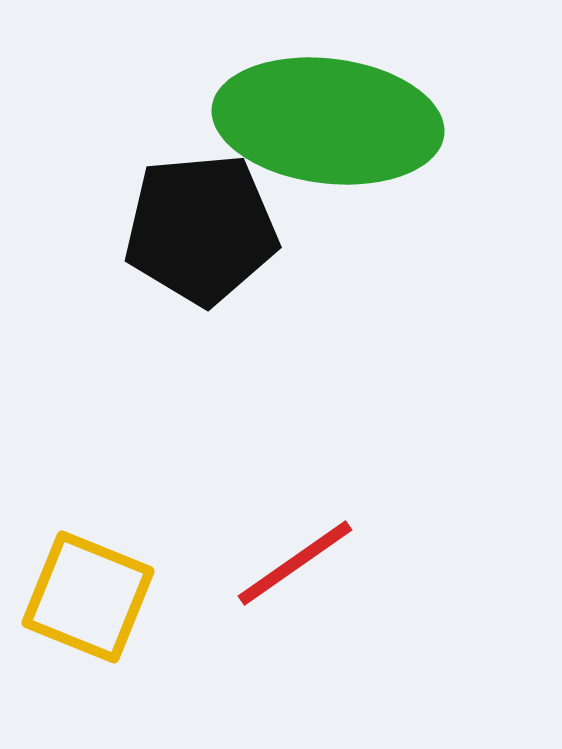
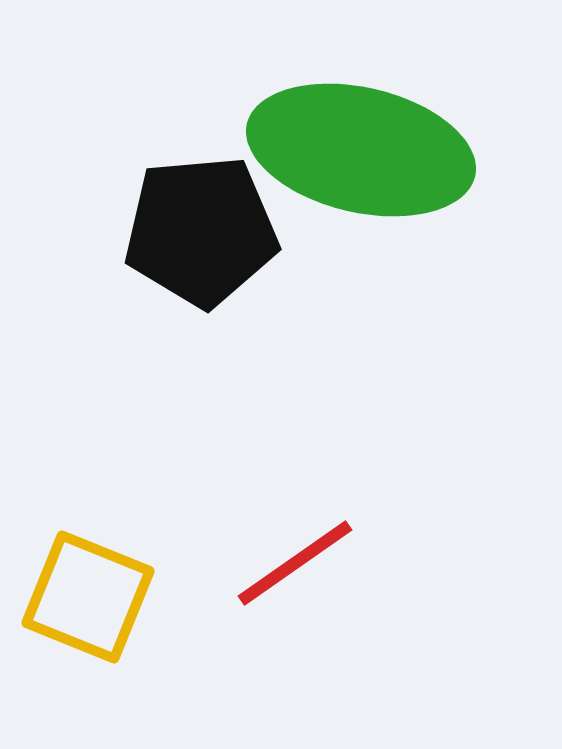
green ellipse: moved 33 px right, 29 px down; rotated 6 degrees clockwise
black pentagon: moved 2 px down
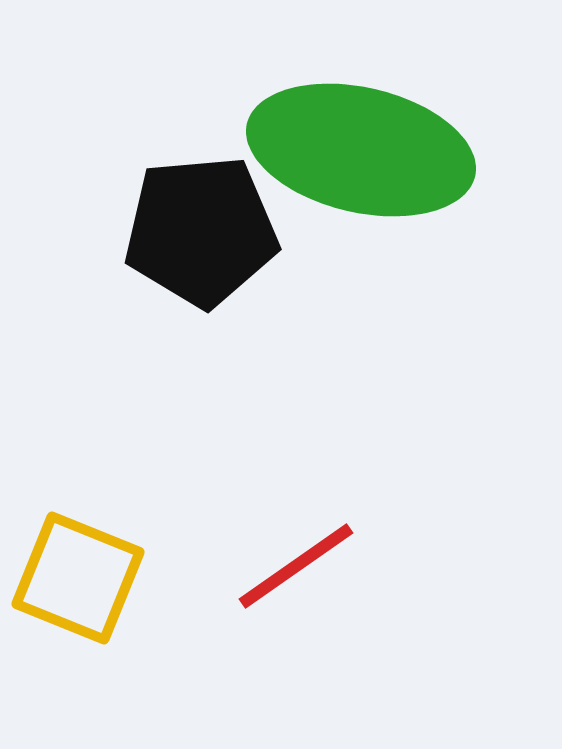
red line: moved 1 px right, 3 px down
yellow square: moved 10 px left, 19 px up
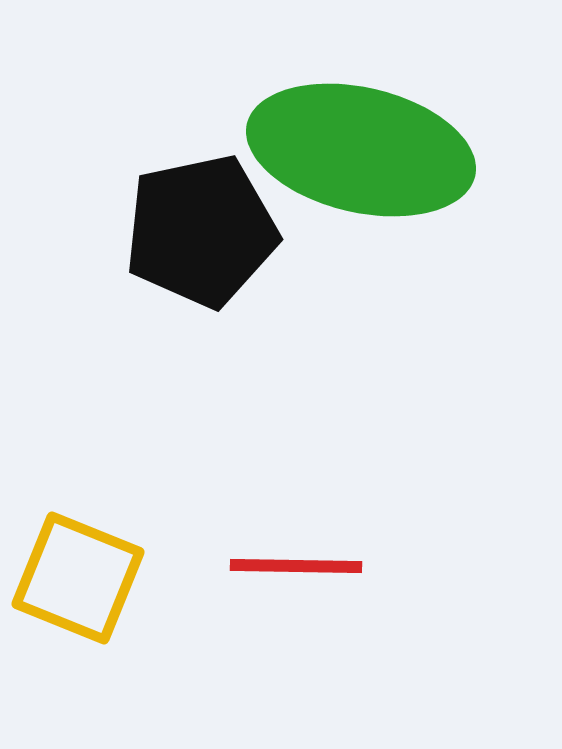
black pentagon: rotated 7 degrees counterclockwise
red line: rotated 36 degrees clockwise
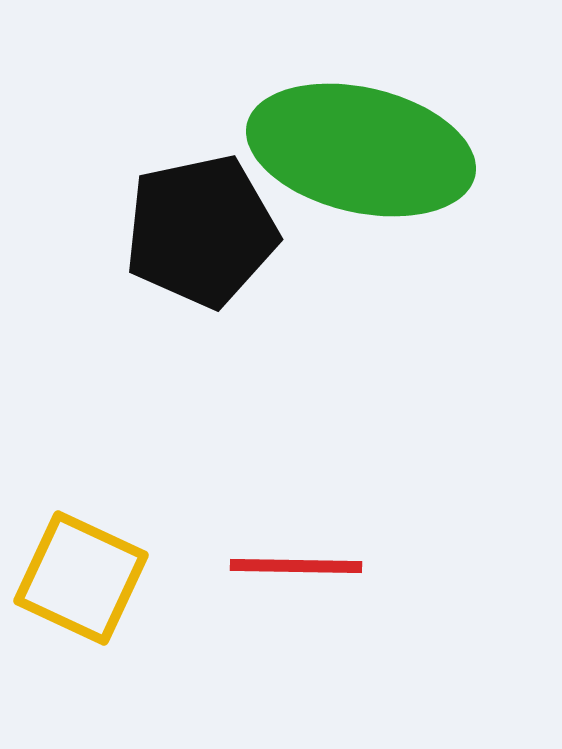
yellow square: moved 3 px right; rotated 3 degrees clockwise
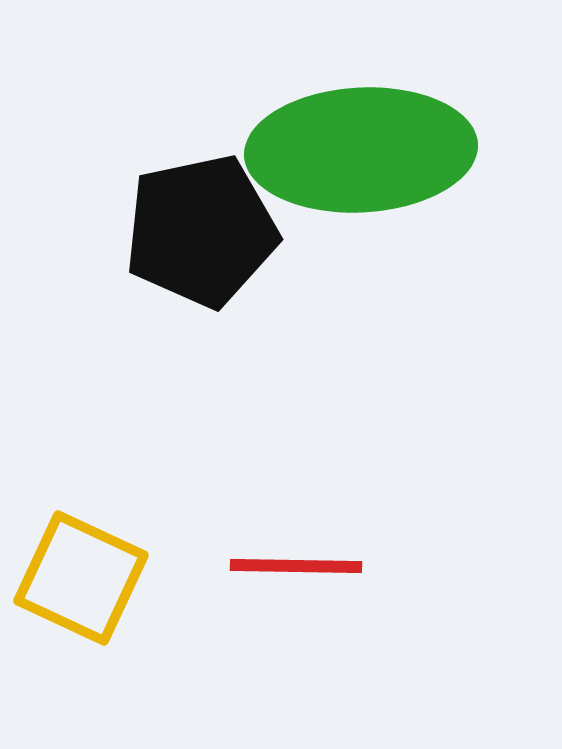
green ellipse: rotated 16 degrees counterclockwise
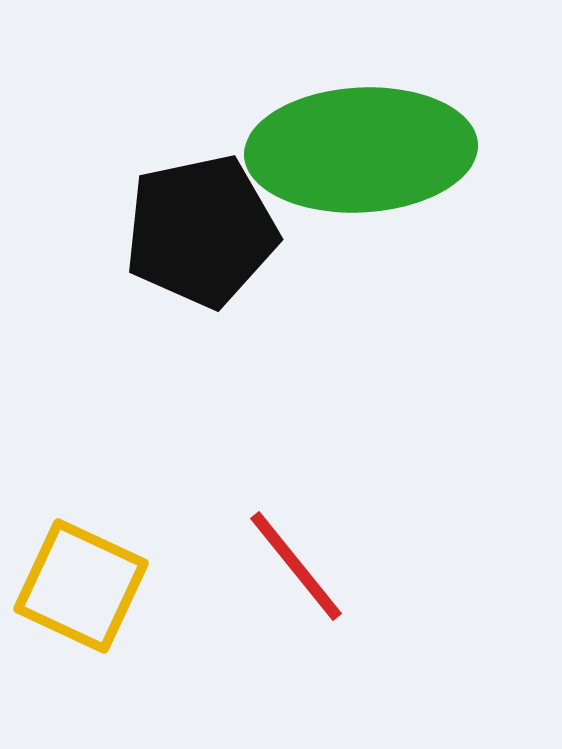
red line: rotated 50 degrees clockwise
yellow square: moved 8 px down
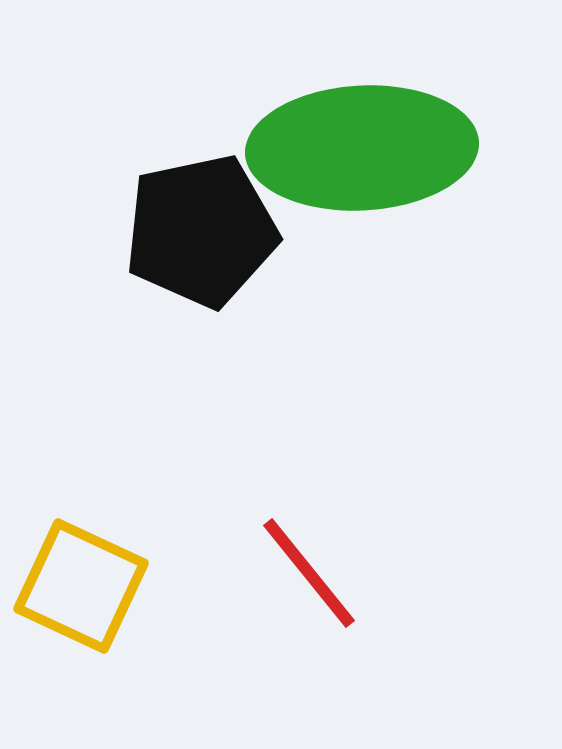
green ellipse: moved 1 px right, 2 px up
red line: moved 13 px right, 7 px down
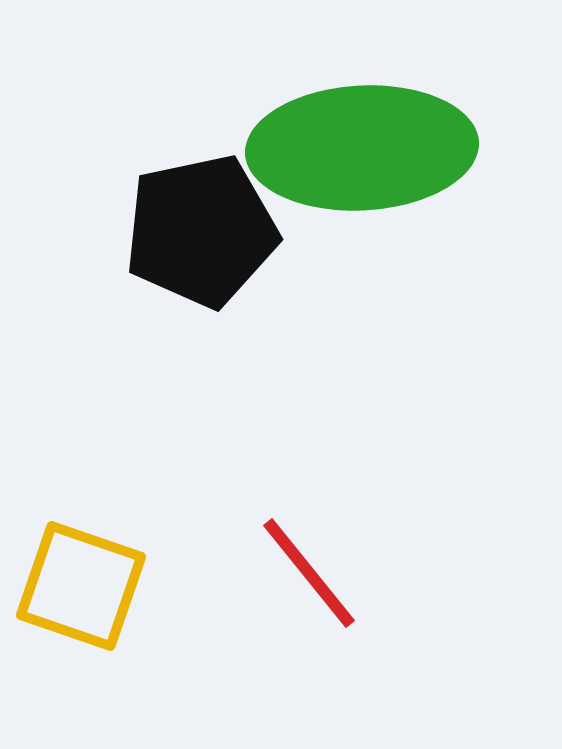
yellow square: rotated 6 degrees counterclockwise
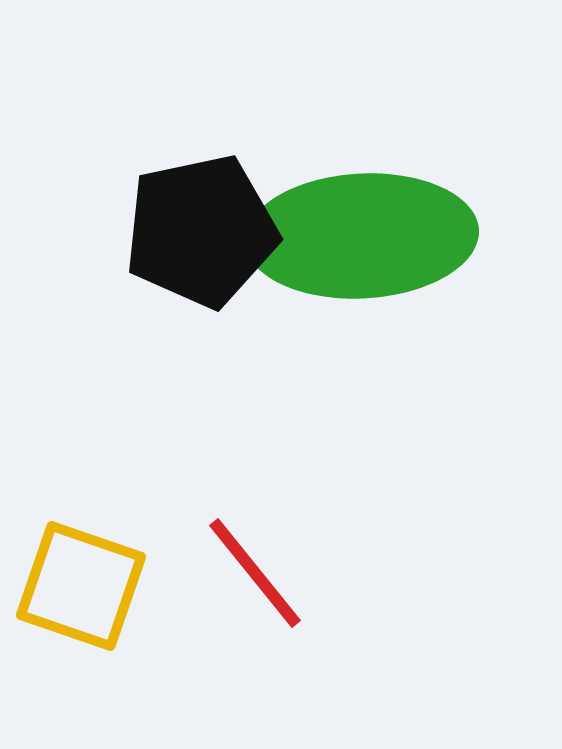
green ellipse: moved 88 px down
red line: moved 54 px left
